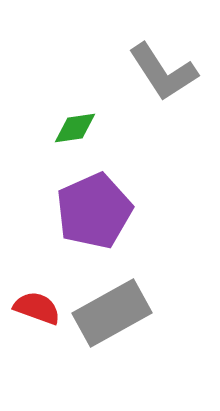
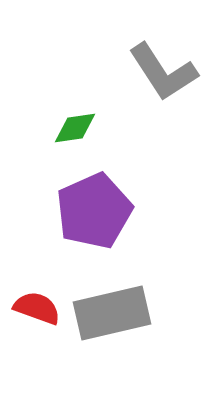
gray rectangle: rotated 16 degrees clockwise
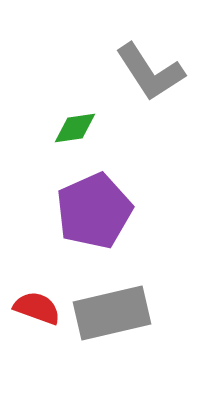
gray L-shape: moved 13 px left
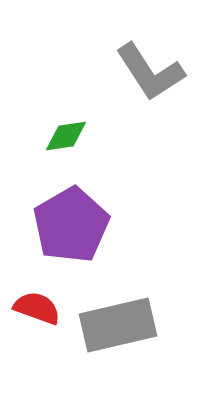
green diamond: moved 9 px left, 8 px down
purple pentagon: moved 23 px left, 14 px down; rotated 6 degrees counterclockwise
gray rectangle: moved 6 px right, 12 px down
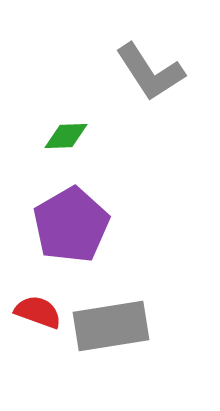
green diamond: rotated 6 degrees clockwise
red semicircle: moved 1 px right, 4 px down
gray rectangle: moved 7 px left, 1 px down; rotated 4 degrees clockwise
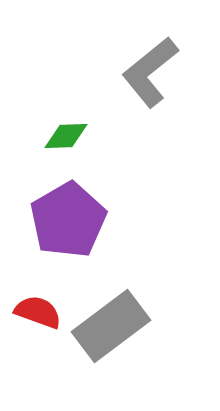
gray L-shape: rotated 84 degrees clockwise
purple pentagon: moved 3 px left, 5 px up
gray rectangle: rotated 28 degrees counterclockwise
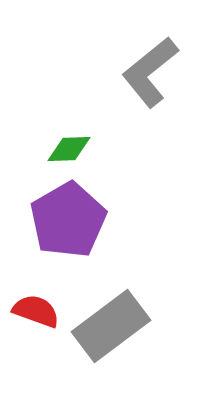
green diamond: moved 3 px right, 13 px down
red semicircle: moved 2 px left, 1 px up
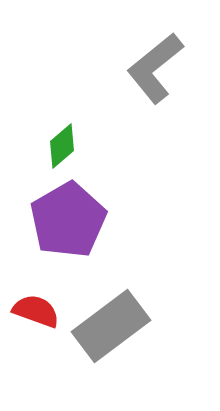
gray L-shape: moved 5 px right, 4 px up
green diamond: moved 7 px left, 3 px up; rotated 39 degrees counterclockwise
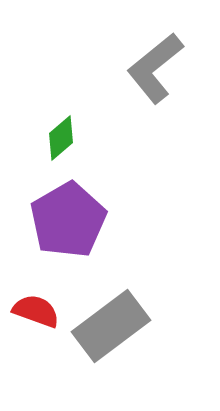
green diamond: moved 1 px left, 8 px up
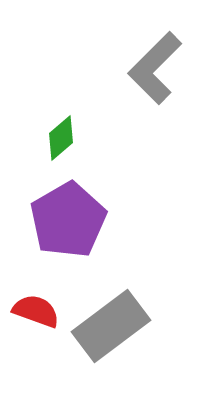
gray L-shape: rotated 6 degrees counterclockwise
